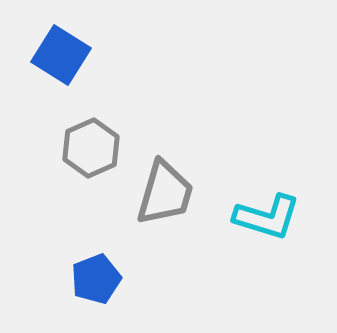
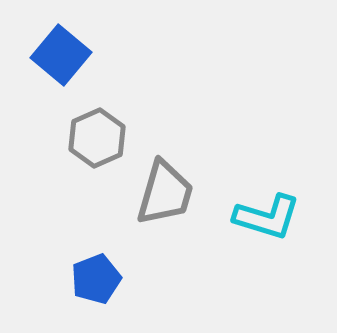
blue square: rotated 8 degrees clockwise
gray hexagon: moved 6 px right, 10 px up
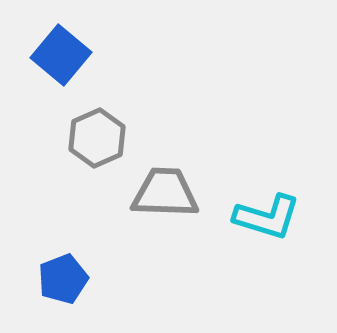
gray trapezoid: rotated 104 degrees counterclockwise
blue pentagon: moved 33 px left
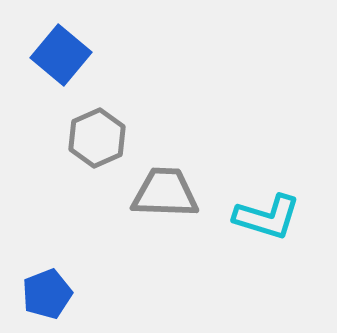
blue pentagon: moved 16 px left, 15 px down
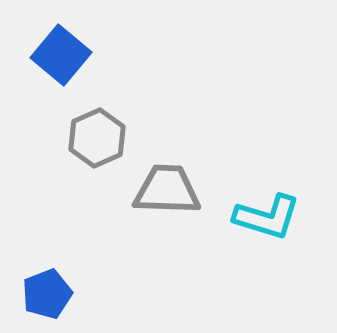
gray trapezoid: moved 2 px right, 3 px up
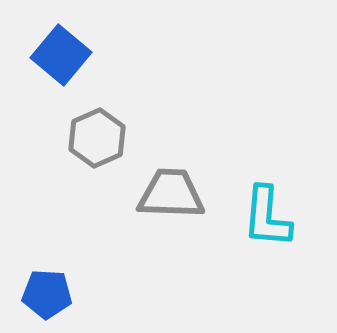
gray trapezoid: moved 4 px right, 4 px down
cyan L-shape: rotated 78 degrees clockwise
blue pentagon: rotated 24 degrees clockwise
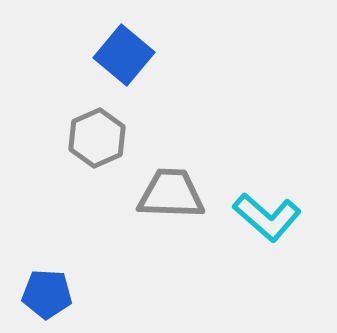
blue square: moved 63 px right
cyan L-shape: rotated 54 degrees counterclockwise
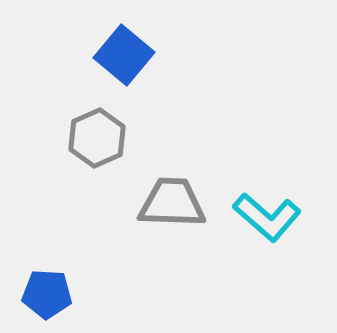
gray trapezoid: moved 1 px right, 9 px down
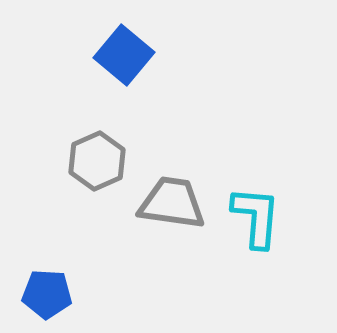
gray hexagon: moved 23 px down
gray trapezoid: rotated 6 degrees clockwise
cyan L-shape: moved 11 px left; rotated 126 degrees counterclockwise
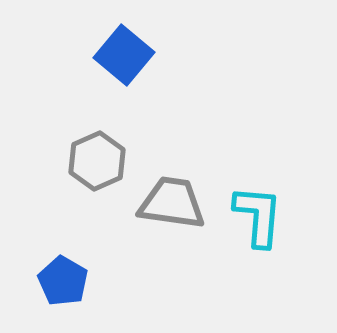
cyan L-shape: moved 2 px right, 1 px up
blue pentagon: moved 16 px right, 13 px up; rotated 27 degrees clockwise
